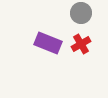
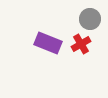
gray circle: moved 9 px right, 6 px down
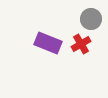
gray circle: moved 1 px right
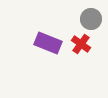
red cross: rotated 24 degrees counterclockwise
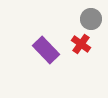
purple rectangle: moved 2 px left, 7 px down; rotated 24 degrees clockwise
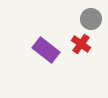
purple rectangle: rotated 8 degrees counterclockwise
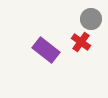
red cross: moved 2 px up
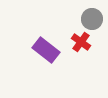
gray circle: moved 1 px right
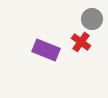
purple rectangle: rotated 16 degrees counterclockwise
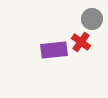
purple rectangle: moved 8 px right; rotated 28 degrees counterclockwise
